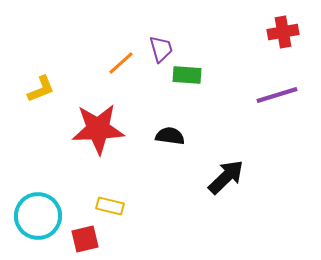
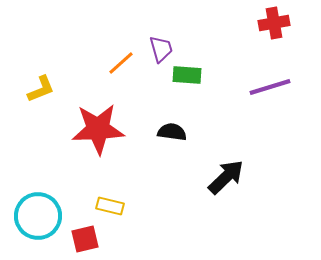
red cross: moved 9 px left, 9 px up
purple line: moved 7 px left, 8 px up
black semicircle: moved 2 px right, 4 px up
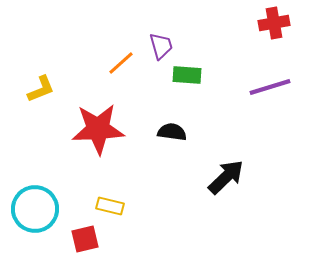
purple trapezoid: moved 3 px up
cyan circle: moved 3 px left, 7 px up
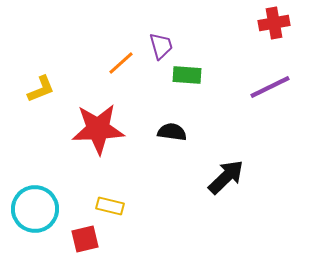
purple line: rotated 9 degrees counterclockwise
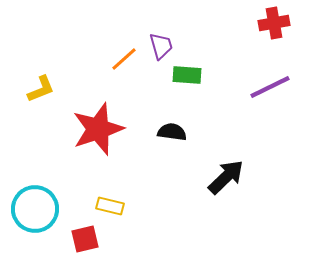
orange line: moved 3 px right, 4 px up
red star: rotated 16 degrees counterclockwise
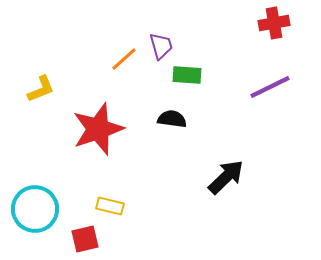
black semicircle: moved 13 px up
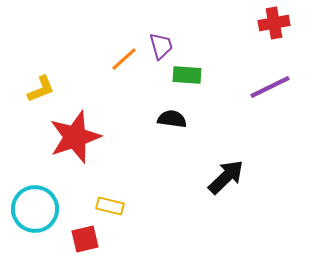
red star: moved 23 px left, 8 px down
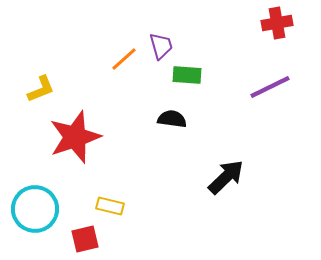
red cross: moved 3 px right
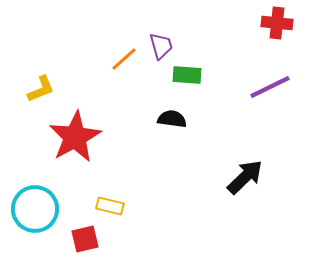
red cross: rotated 16 degrees clockwise
red star: rotated 10 degrees counterclockwise
black arrow: moved 19 px right
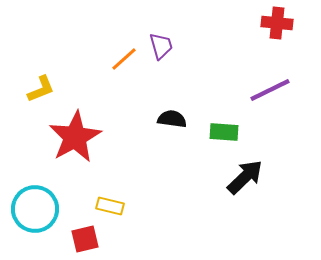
green rectangle: moved 37 px right, 57 px down
purple line: moved 3 px down
